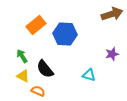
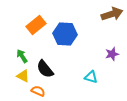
cyan triangle: moved 2 px right, 2 px down
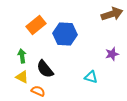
green arrow: rotated 24 degrees clockwise
yellow triangle: moved 1 px left, 1 px down
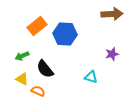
brown arrow: rotated 15 degrees clockwise
orange rectangle: moved 1 px right, 1 px down
green arrow: rotated 104 degrees counterclockwise
yellow triangle: moved 2 px down
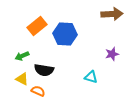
black semicircle: moved 1 px left, 1 px down; rotated 42 degrees counterclockwise
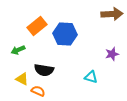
green arrow: moved 4 px left, 6 px up
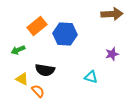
black semicircle: moved 1 px right
orange semicircle: rotated 24 degrees clockwise
